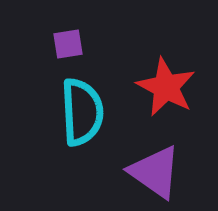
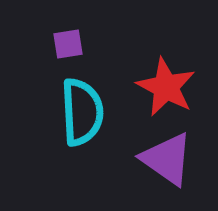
purple triangle: moved 12 px right, 13 px up
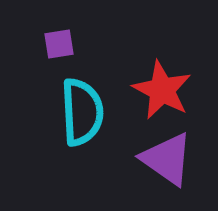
purple square: moved 9 px left
red star: moved 4 px left, 3 px down
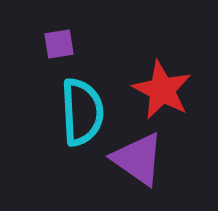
purple triangle: moved 29 px left
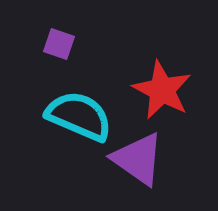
purple square: rotated 28 degrees clockwise
cyan semicircle: moved 3 px left, 4 px down; rotated 64 degrees counterclockwise
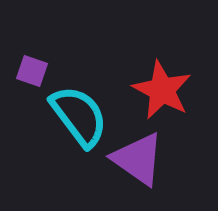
purple square: moved 27 px left, 27 px down
cyan semicircle: rotated 30 degrees clockwise
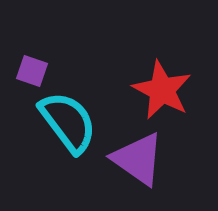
cyan semicircle: moved 11 px left, 6 px down
